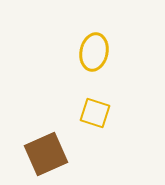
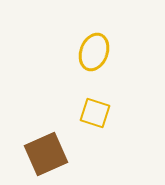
yellow ellipse: rotated 9 degrees clockwise
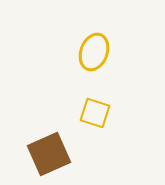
brown square: moved 3 px right
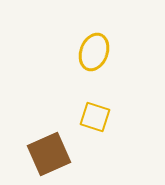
yellow square: moved 4 px down
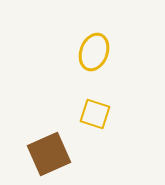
yellow square: moved 3 px up
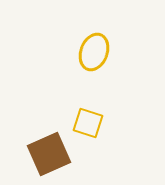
yellow square: moved 7 px left, 9 px down
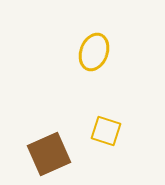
yellow square: moved 18 px right, 8 px down
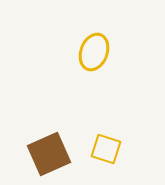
yellow square: moved 18 px down
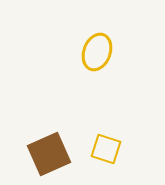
yellow ellipse: moved 3 px right
